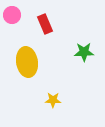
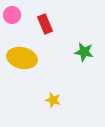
green star: rotated 12 degrees clockwise
yellow ellipse: moved 5 px left, 4 px up; rotated 68 degrees counterclockwise
yellow star: rotated 14 degrees clockwise
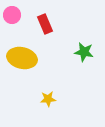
yellow star: moved 5 px left, 1 px up; rotated 21 degrees counterclockwise
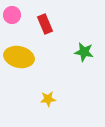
yellow ellipse: moved 3 px left, 1 px up
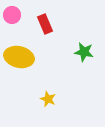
yellow star: rotated 28 degrees clockwise
